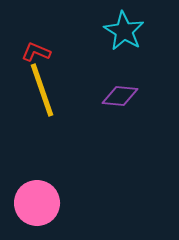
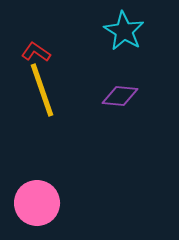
red L-shape: rotated 12 degrees clockwise
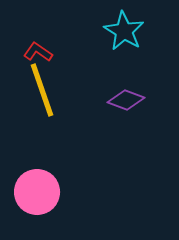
red L-shape: moved 2 px right
purple diamond: moved 6 px right, 4 px down; rotated 15 degrees clockwise
pink circle: moved 11 px up
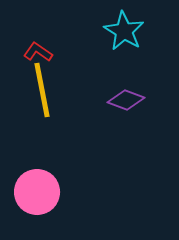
yellow line: rotated 8 degrees clockwise
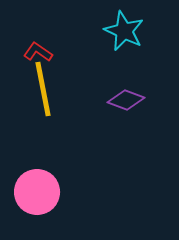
cyan star: rotated 6 degrees counterclockwise
yellow line: moved 1 px right, 1 px up
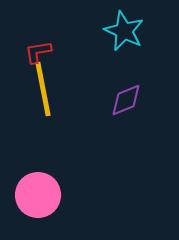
red L-shape: rotated 44 degrees counterclockwise
purple diamond: rotated 42 degrees counterclockwise
pink circle: moved 1 px right, 3 px down
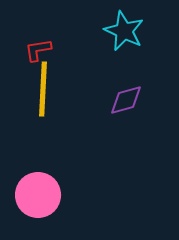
red L-shape: moved 2 px up
yellow line: rotated 14 degrees clockwise
purple diamond: rotated 6 degrees clockwise
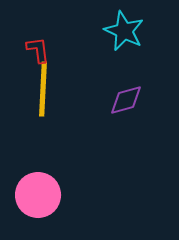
red L-shape: rotated 92 degrees clockwise
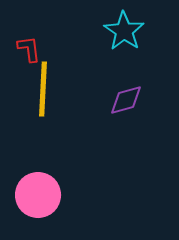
cyan star: rotated 9 degrees clockwise
red L-shape: moved 9 px left, 1 px up
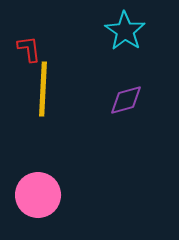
cyan star: moved 1 px right
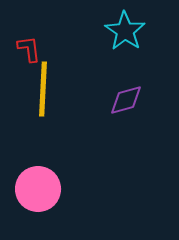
pink circle: moved 6 px up
